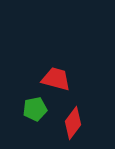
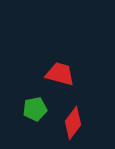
red trapezoid: moved 4 px right, 5 px up
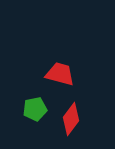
red diamond: moved 2 px left, 4 px up
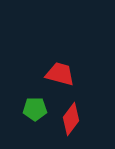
green pentagon: rotated 10 degrees clockwise
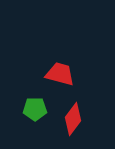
red diamond: moved 2 px right
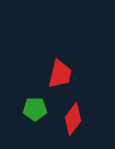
red trapezoid: rotated 88 degrees clockwise
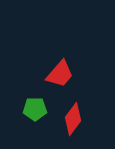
red trapezoid: rotated 28 degrees clockwise
